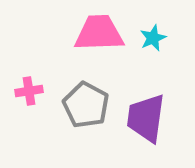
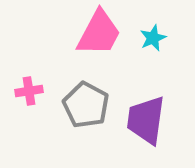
pink trapezoid: rotated 120 degrees clockwise
purple trapezoid: moved 2 px down
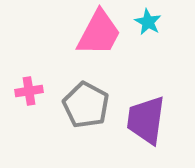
cyan star: moved 5 px left, 16 px up; rotated 20 degrees counterclockwise
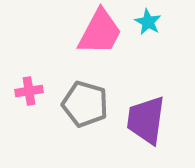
pink trapezoid: moved 1 px right, 1 px up
gray pentagon: moved 1 px left, 1 px up; rotated 12 degrees counterclockwise
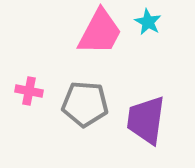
pink cross: rotated 20 degrees clockwise
gray pentagon: rotated 12 degrees counterclockwise
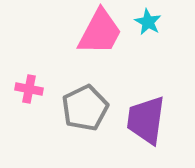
pink cross: moved 2 px up
gray pentagon: moved 4 px down; rotated 30 degrees counterclockwise
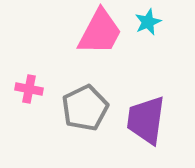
cyan star: rotated 20 degrees clockwise
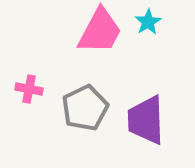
cyan star: rotated 8 degrees counterclockwise
pink trapezoid: moved 1 px up
purple trapezoid: rotated 10 degrees counterclockwise
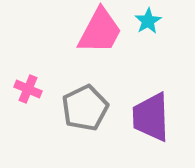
cyan star: moved 1 px up
pink cross: moved 1 px left; rotated 12 degrees clockwise
purple trapezoid: moved 5 px right, 3 px up
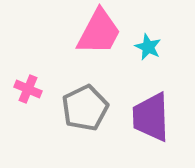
cyan star: moved 26 px down; rotated 16 degrees counterclockwise
pink trapezoid: moved 1 px left, 1 px down
